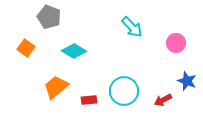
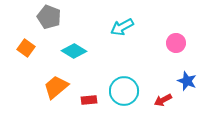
cyan arrow: moved 10 px left; rotated 105 degrees clockwise
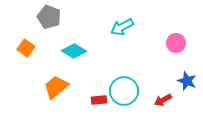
red rectangle: moved 10 px right
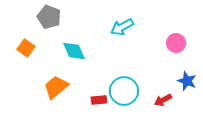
cyan diamond: rotated 35 degrees clockwise
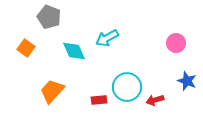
cyan arrow: moved 15 px left, 11 px down
orange trapezoid: moved 4 px left, 4 px down; rotated 8 degrees counterclockwise
cyan circle: moved 3 px right, 4 px up
red arrow: moved 8 px left; rotated 12 degrees clockwise
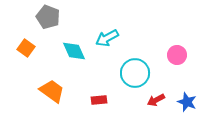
gray pentagon: moved 1 px left
pink circle: moved 1 px right, 12 px down
blue star: moved 21 px down
cyan circle: moved 8 px right, 14 px up
orange trapezoid: rotated 84 degrees clockwise
red arrow: moved 1 px right; rotated 12 degrees counterclockwise
